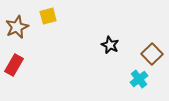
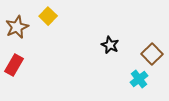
yellow square: rotated 30 degrees counterclockwise
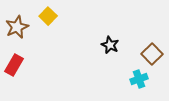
cyan cross: rotated 18 degrees clockwise
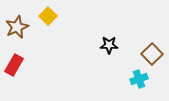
black star: moved 1 px left; rotated 24 degrees counterclockwise
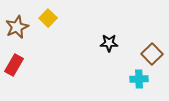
yellow square: moved 2 px down
black star: moved 2 px up
cyan cross: rotated 18 degrees clockwise
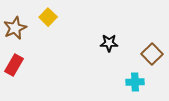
yellow square: moved 1 px up
brown star: moved 2 px left, 1 px down
cyan cross: moved 4 px left, 3 px down
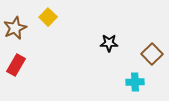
red rectangle: moved 2 px right
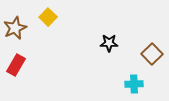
cyan cross: moved 1 px left, 2 px down
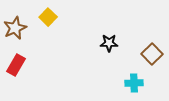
cyan cross: moved 1 px up
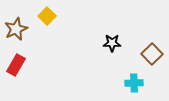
yellow square: moved 1 px left, 1 px up
brown star: moved 1 px right, 1 px down
black star: moved 3 px right
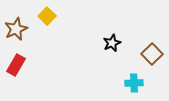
black star: rotated 24 degrees counterclockwise
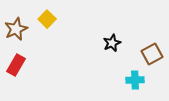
yellow square: moved 3 px down
brown square: rotated 15 degrees clockwise
cyan cross: moved 1 px right, 3 px up
